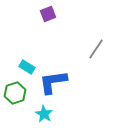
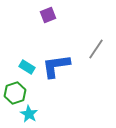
purple square: moved 1 px down
blue L-shape: moved 3 px right, 16 px up
cyan star: moved 15 px left
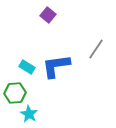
purple square: rotated 28 degrees counterclockwise
green hexagon: rotated 15 degrees clockwise
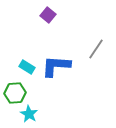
blue L-shape: rotated 12 degrees clockwise
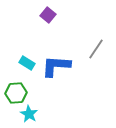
cyan rectangle: moved 4 px up
green hexagon: moved 1 px right
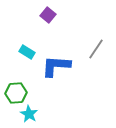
cyan rectangle: moved 11 px up
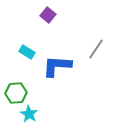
blue L-shape: moved 1 px right
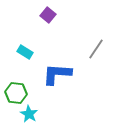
cyan rectangle: moved 2 px left
blue L-shape: moved 8 px down
green hexagon: rotated 10 degrees clockwise
